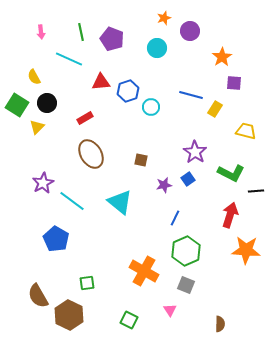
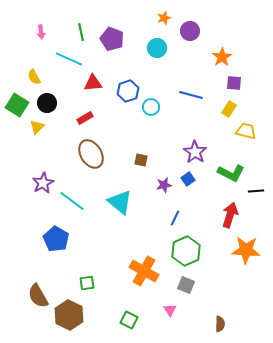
red triangle at (101, 82): moved 8 px left, 1 px down
yellow rectangle at (215, 109): moved 14 px right
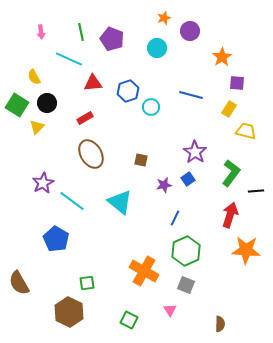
purple square at (234, 83): moved 3 px right
green L-shape at (231, 173): rotated 80 degrees counterclockwise
brown semicircle at (38, 296): moved 19 px left, 13 px up
brown hexagon at (69, 315): moved 3 px up
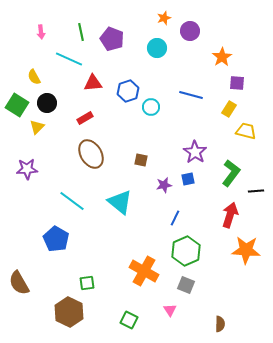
blue square at (188, 179): rotated 24 degrees clockwise
purple star at (43, 183): moved 16 px left, 14 px up; rotated 25 degrees clockwise
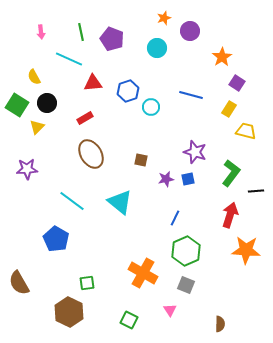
purple square at (237, 83): rotated 28 degrees clockwise
purple star at (195, 152): rotated 15 degrees counterclockwise
purple star at (164, 185): moved 2 px right, 6 px up
orange cross at (144, 271): moved 1 px left, 2 px down
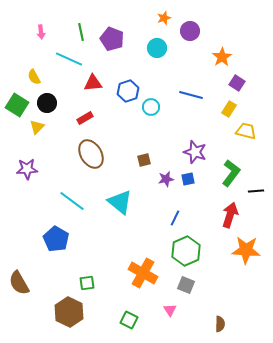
brown square at (141, 160): moved 3 px right; rotated 24 degrees counterclockwise
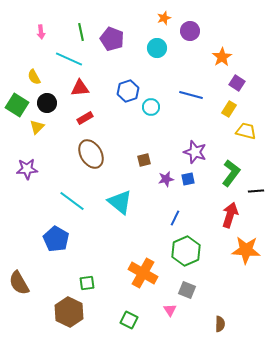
red triangle at (93, 83): moved 13 px left, 5 px down
gray square at (186, 285): moved 1 px right, 5 px down
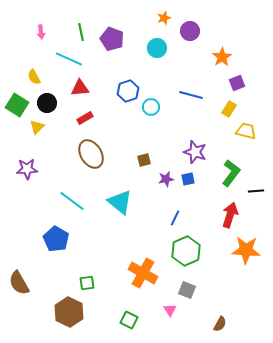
purple square at (237, 83): rotated 35 degrees clockwise
brown semicircle at (220, 324): rotated 28 degrees clockwise
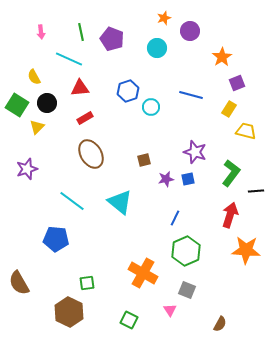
purple star at (27, 169): rotated 15 degrees counterclockwise
blue pentagon at (56, 239): rotated 25 degrees counterclockwise
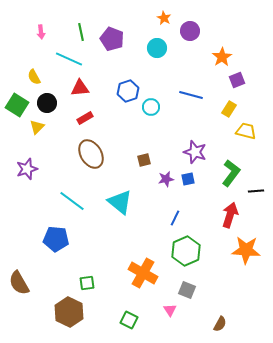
orange star at (164, 18): rotated 24 degrees counterclockwise
purple square at (237, 83): moved 3 px up
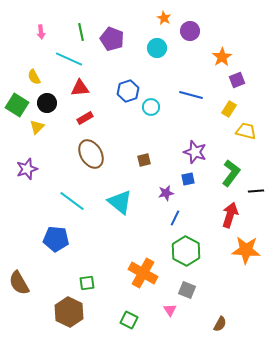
purple star at (166, 179): moved 14 px down
green hexagon at (186, 251): rotated 8 degrees counterclockwise
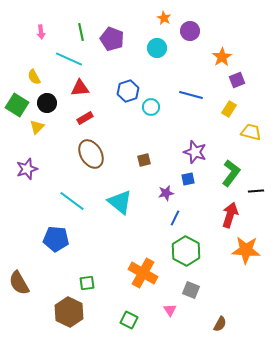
yellow trapezoid at (246, 131): moved 5 px right, 1 px down
gray square at (187, 290): moved 4 px right
